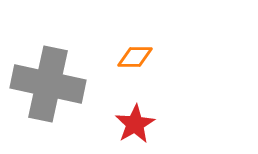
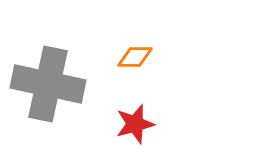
red star: rotated 15 degrees clockwise
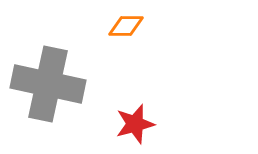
orange diamond: moved 9 px left, 31 px up
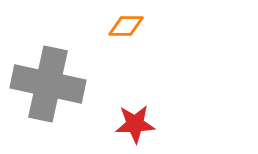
red star: rotated 12 degrees clockwise
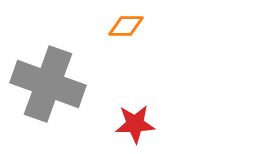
gray cross: rotated 8 degrees clockwise
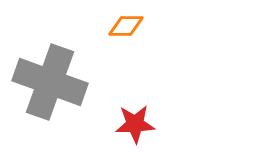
gray cross: moved 2 px right, 2 px up
